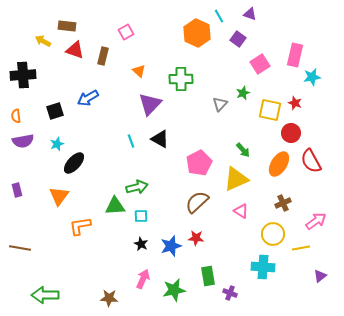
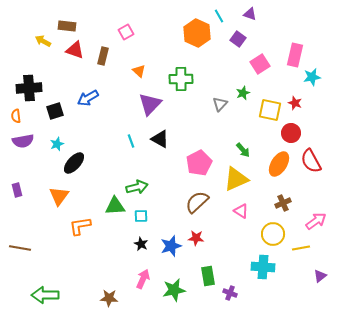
black cross at (23, 75): moved 6 px right, 13 px down
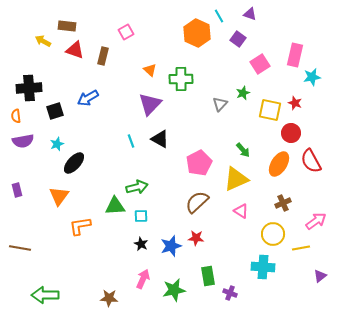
orange triangle at (139, 71): moved 11 px right, 1 px up
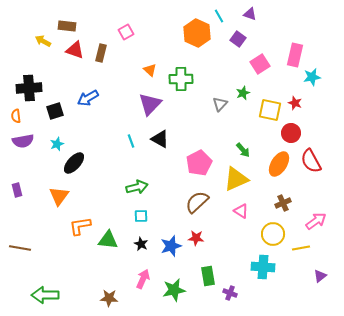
brown rectangle at (103, 56): moved 2 px left, 3 px up
green triangle at (115, 206): moved 7 px left, 34 px down; rotated 10 degrees clockwise
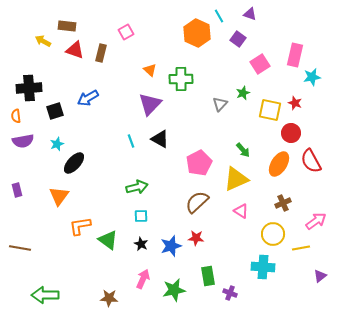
green triangle at (108, 240): rotated 30 degrees clockwise
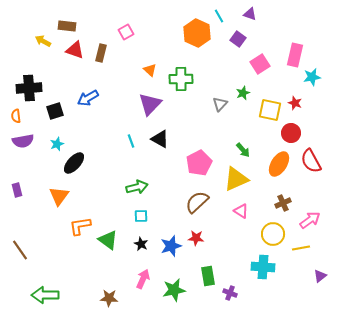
pink arrow at (316, 221): moved 6 px left, 1 px up
brown line at (20, 248): moved 2 px down; rotated 45 degrees clockwise
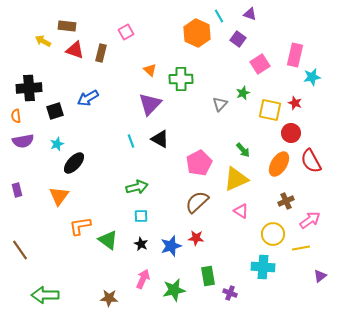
brown cross at (283, 203): moved 3 px right, 2 px up
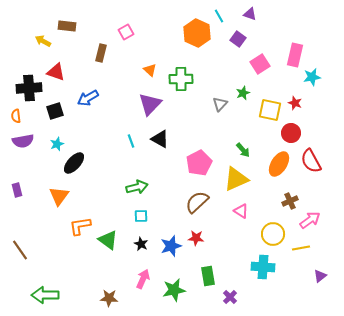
red triangle at (75, 50): moved 19 px left, 22 px down
brown cross at (286, 201): moved 4 px right
purple cross at (230, 293): moved 4 px down; rotated 24 degrees clockwise
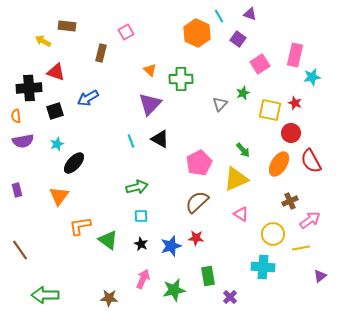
pink triangle at (241, 211): moved 3 px down
